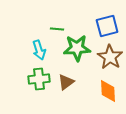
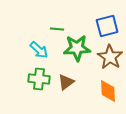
cyan arrow: rotated 30 degrees counterclockwise
green cross: rotated 10 degrees clockwise
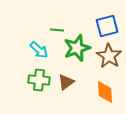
green line: moved 1 px down
green star: rotated 16 degrees counterclockwise
brown star: moved 1 px left, 1 px up
green cross: moved 1 px down
orange diamond: moved 3 px left, 1 px down
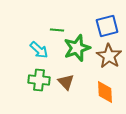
brown triangle: rotated 36 degrees counterclockwise
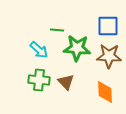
blue square: moved 1 px right; rotated 15 degrees clockwise
green star: rotated 24 degrees clockwise
brown star: rotated 30 degrees counterclockwise
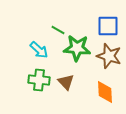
green line: moved 1 px right; rotated 24 degrees clockwise
brown star: rotated 15 degrees clockwise
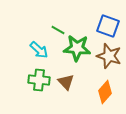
blue square: rotated 20 degrees clockwise
orange diamond: rotated 45 degrees clockwise
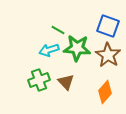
cyan arrow: moved 10 px right; rotated 120 degrees clockwise
brown star: moved 1 px left, 1 px up; rotated 15 degrees clockwise
green cross: rotated 25 degrees counterclockwise
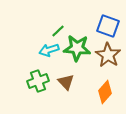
green line: moved 1 px down; rotated 72 degrees counterclockwise
green cross: moved 1 px left, 1 px down
